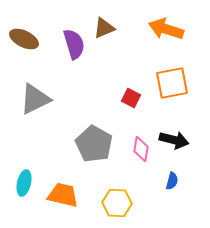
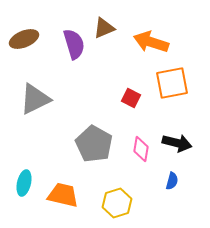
orange arrow: moved 15 px left, 13 px down
brown ellipse: rotated 48 degrees counterclockwise
black arrow: moved 3 px right, 3 px down
yellow hexagon: rotated 20 degrees counterclockwise
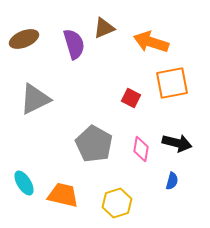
cyan ellipse: rotated 45 degrees counterclockwise
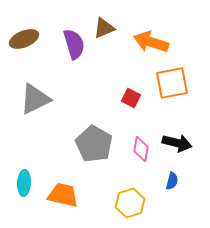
cyan ellipse: rotated 35 degrees clockwise
yellow hexagon: moved 13 px right
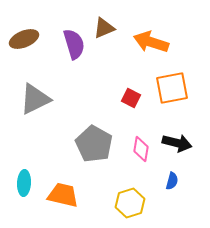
orange square: moved 5 px down
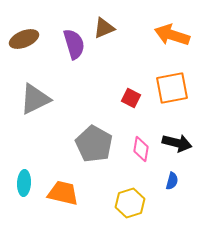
orange arrow: moved 21 px right, 7 px up
orange trapezoid: moved 2 px up
